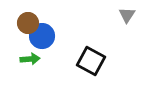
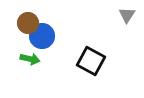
green arrow: rotated 18 degrees clockwise
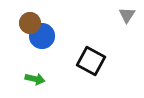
brown circle: moved 2 px right
green arrow: moved 5 px right, 20 px down
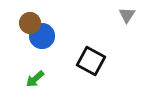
green arrow: rotated 126 degrees clockwise
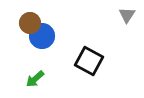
black square: moved 2 px left
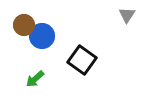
brown circle: moved 6 px left, 2 px down
black square: moved 7 px left, 1 px up; rotated 8 degrees clockwise
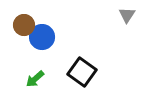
blue circle: moved 1 px down
black square: moved 12 px down
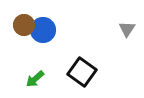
gray triangle: moved 14 px down
blue circle: moved 1 px right, 7 px up
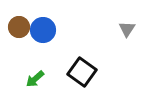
brown circle: moved 5 px left, 2 px down
